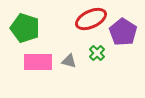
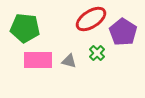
red ellipse: rotated 8 degrees counterclockwise
green pentagon: rotated 12 degrees counterclockwise
pink rectangle: moved 2 px up
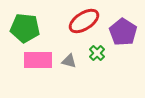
red ellipse: moved 7 px left, 2 px down
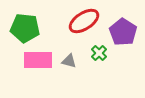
green cross: moved 2 px right
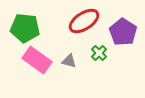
pink rectangle: moved 1 px left; rotated 36 degrees clockwise
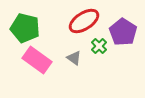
green pentagon: rotated 8 degrees clockwise
green cross: moved 7 px up
gray triangle: moved 5 px right, 3 px up; rotated 21 degrees clockwise
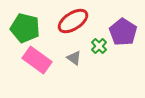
red ellipse: moved 11 px left
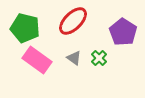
red ellipse: rotated 12 degrees counterclockwise
green cross: moved 12 px down
